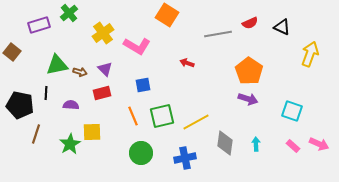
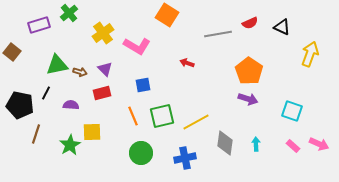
black line: rotated 24 degrees clockwise
green star: moved 1 px down
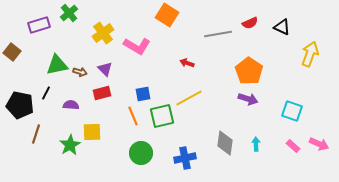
blue square: moved 9 px down
yellow line: moved 7 px left, 24 px up
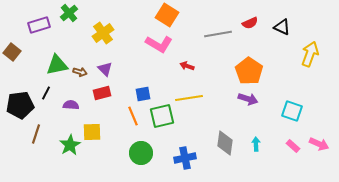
pink L-shape: moved 22 px right, 2 px up
red arrow: moved 3 px down
yellow line: rotated 20 degrees clockwise
black pentagon: rotated 20 degrees counterclockwise
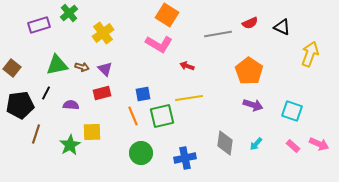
brown square: moved 16 px down
brown arrow: moved 2 px right, 5 px up
purple arrow: moved 5 px right, 6 px down
cyan arrow: rotated 136 degrees counterclockwise
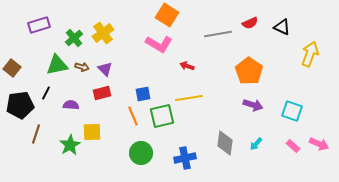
green cross: moved 5 px right, 25 px down
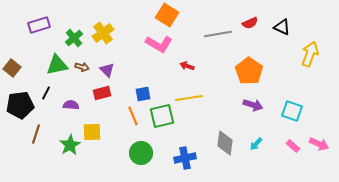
purple triangle: moved 2 px right, 1 px down
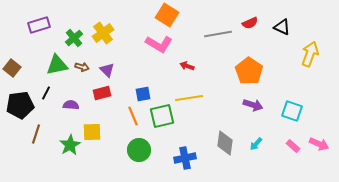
green circle: moved 2 px left, 3 px up
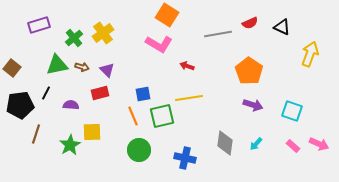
red rectangle: moved 2 px left
blue cross: rotated 25 degrees clockwise
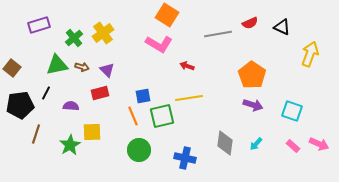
orange pentagon: moved 3 px right, 4 px down
blue square: moved 2 px down
purple semicircle: moved 1 px down
